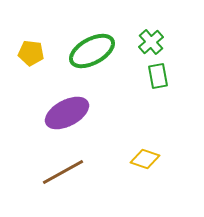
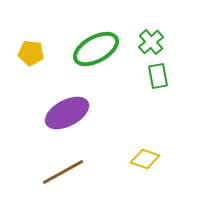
green ellipse: moved 4 px right, 2 px up
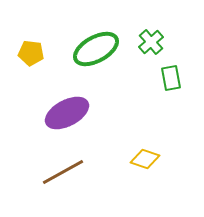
green rectangle: moved 13 px right, 2 px down
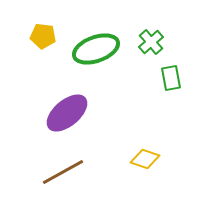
green ellipse: rotated 9 degrees clockwise
yellow pentagon: moved 12 px right, 17 px up
purple ellipse: rotated 12 degrees counterclockwise
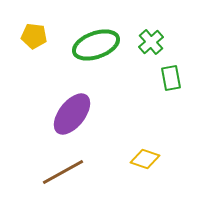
yellow pentagon: moved 9 px left
green ellipse: moved 4 px up
purple ellipse: moved 5 px right, 1 px down; rotated 12 degrees counterclockwise
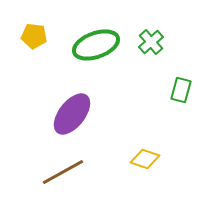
green rectangle: moved 10 px right, 12 px down; rotated 25 degrees clockwise
